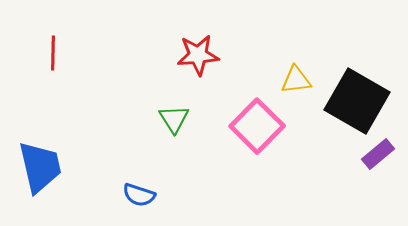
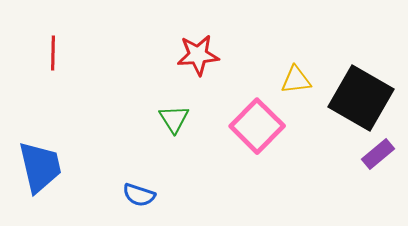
black square: moved 4 px right, 3 px up
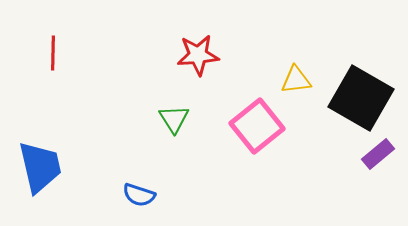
pink square: rotated 6 degrees clockwise
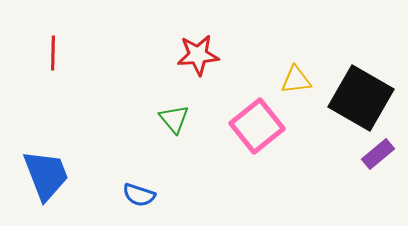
green triangle: rotated 8 degrees counterclockwise
blue trapezoid: moved 6 px right, 8 px down; rotated 8 degrees counterclockwise
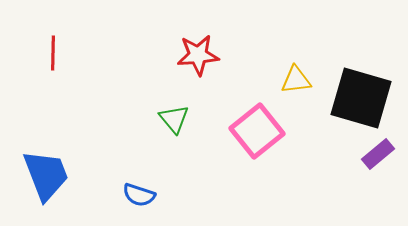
black square: rotated 14 degrees counterclockwise
pink square: moved 5 px down
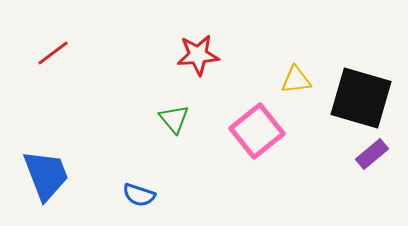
red line: rotated 52 degrees clockwise
purple rectangle: moved 6 px left
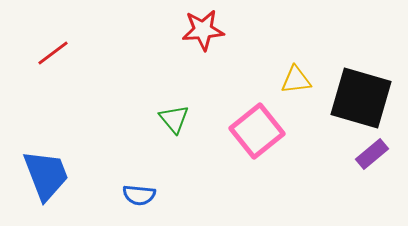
red star: moved 5 px right, 25 px up
blue semicircle: rotated 12 degrees counterclockwise
